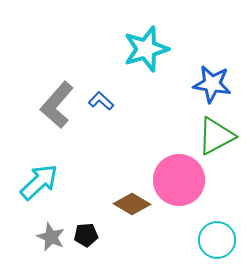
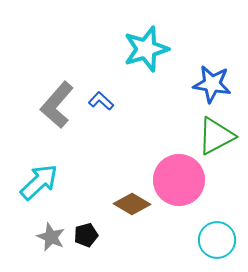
black pentagon: rotated 10 degrees counterclockwise
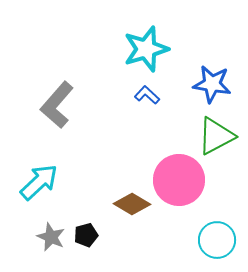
blue L-shape: moved 46 px right, 6 px up
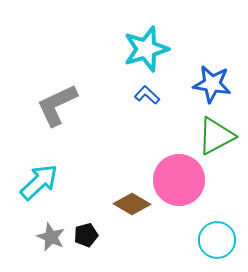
gray L-shape: rotated 24 degrees clockwise
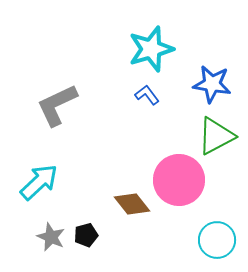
cyan star: moved 5 px right
blue L-shape: rotated 10 degrees clockwise
brown diamond: rotated 21 degrees clockwise
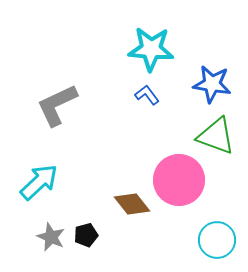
cyan star: rotated 21 degrees clockwise
green triangle: rotated 48 degrees clockwise
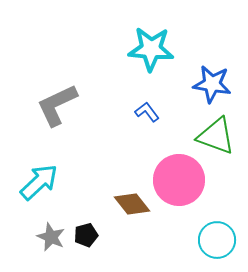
blue L-shape: moved 17 px down
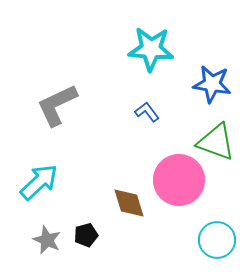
green triangle: moved 6 px down
brown diamond: moved 3 px left, 1 px up; rotated 21 degrees clockwise
gray star: moved 4 px left, 3 px down
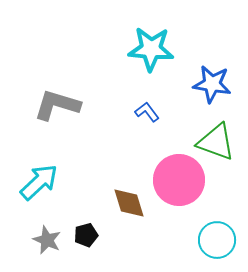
gray L-shape: rotated 42 degrees clockwise
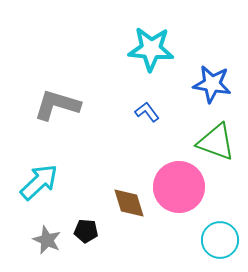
pink circle: moved 7 px down
black pentagon: moved 4 px up; rotated 20 degrees clockwise
cyan circle: moved 3 px right
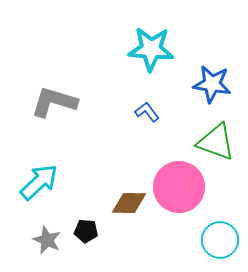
gray L-shape: moved 3 px left, 3 px up
brown diamond: rotated 72 degrees counterclockwise
